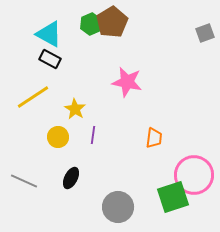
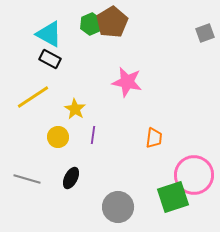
gray line: moved 3 px right, 2 px up; rotated 8 degrees counterclockwise
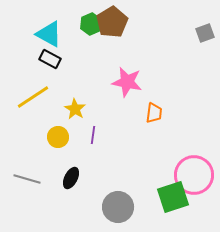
orange trapezoid: moved 25 px up
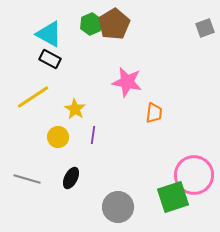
brown pentagon: moved 2 px right, 2 px down
gray square: moved 5 px up
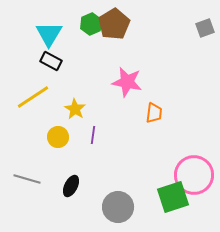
cyan triangle: rotated 32 degrees clockwise
black rectangle: moved 1 px right, 2 px down
black ellipse: moved 8 px down
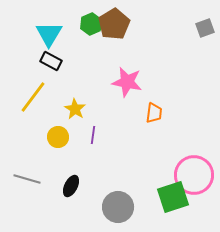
yellow line: rotated 20 degrees counterclockwise
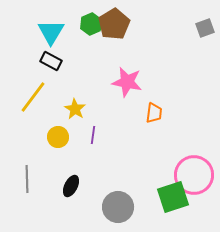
cyan triangle: moved 2 px right, 2 px up
gray line: rotated 72 degrees clockwise
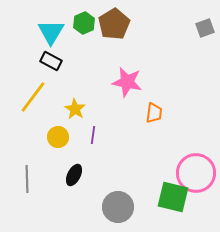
green hexagon: moved 7 px left, 1 px up
pink circle: moved 2 px right, 2 px up
black ellipse: moved 3 px right, 11 px up
green square: rotated 32 degrees clockwise
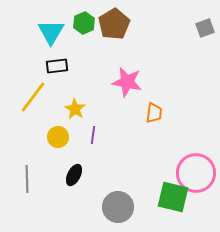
black rectangle: moved 6 px right, 5 px down; rotated 35 degrees counterclockwise
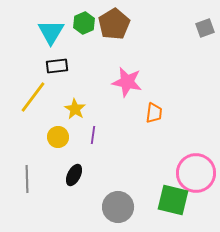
green square: moved 3 px down
